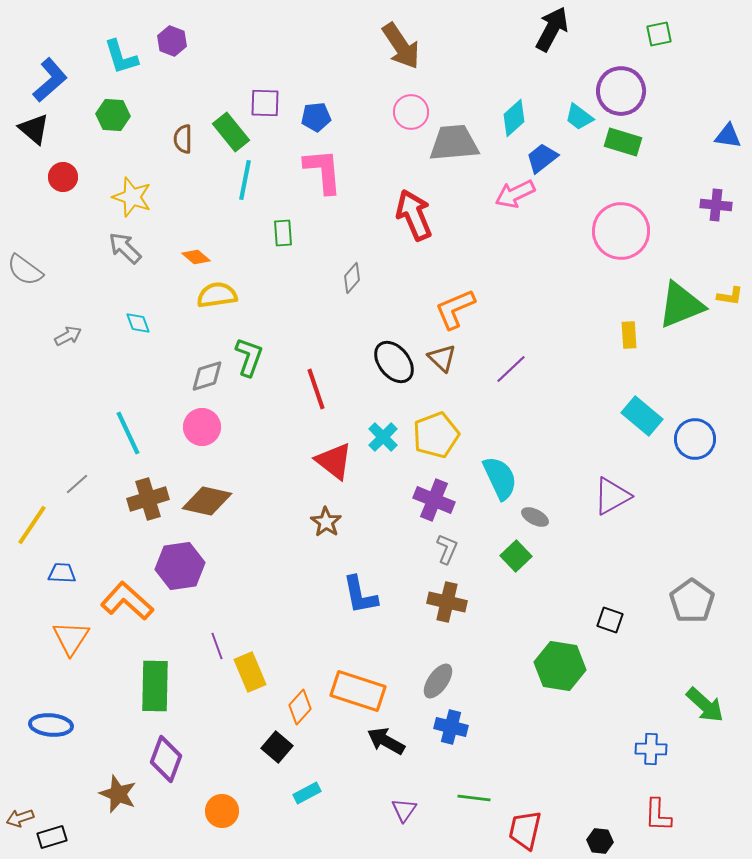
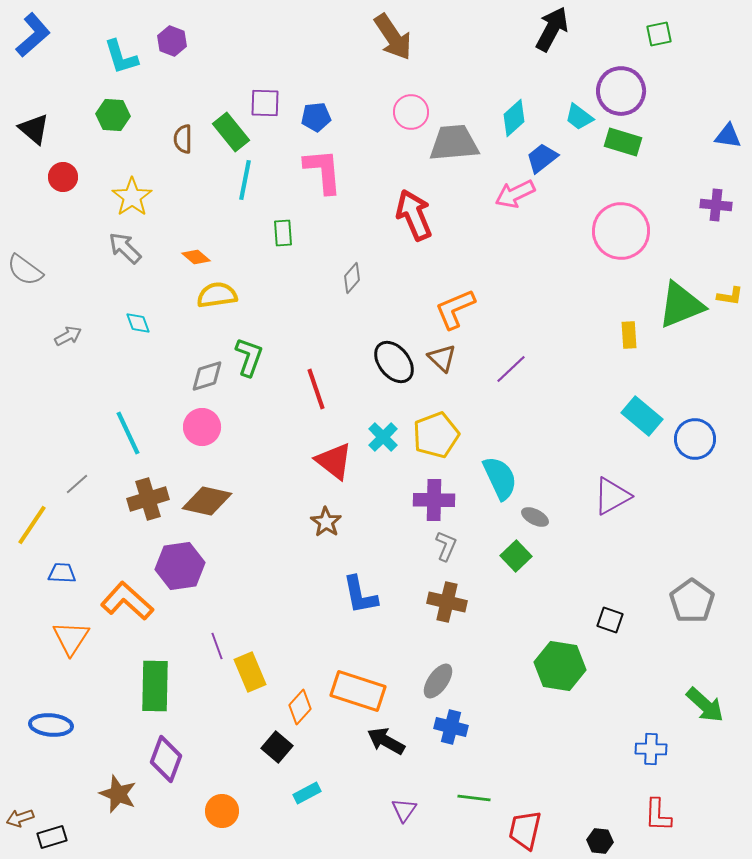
brown arrow at (401, 46): moved 8 px left, 9 px up
blue L-shape at (50, 80): moved 17 px left, 45 px up
yellow star at (132, 197): rotated 18 degrees clockwise
purple cross at (434, 500): rotated 21 degrees counterclockwise
gray L-shape at (447, 549): moved 1 px left, 3 px up
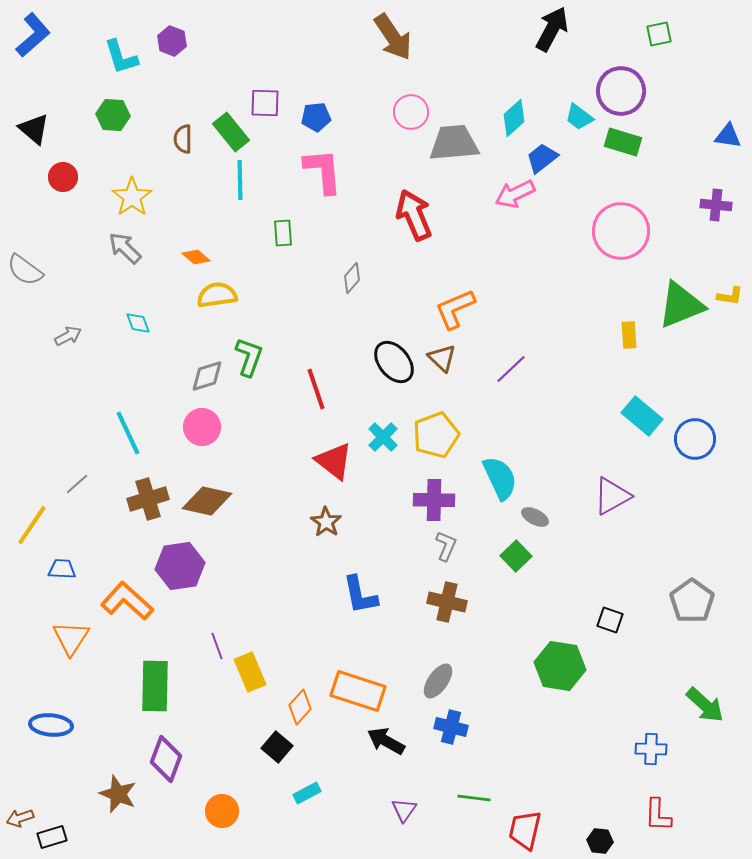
cyan line at (245, 180): moved 5 px left; rotated 12 degrees counterclockwise
blue trapezoid at (62, 573): moved 4 px up
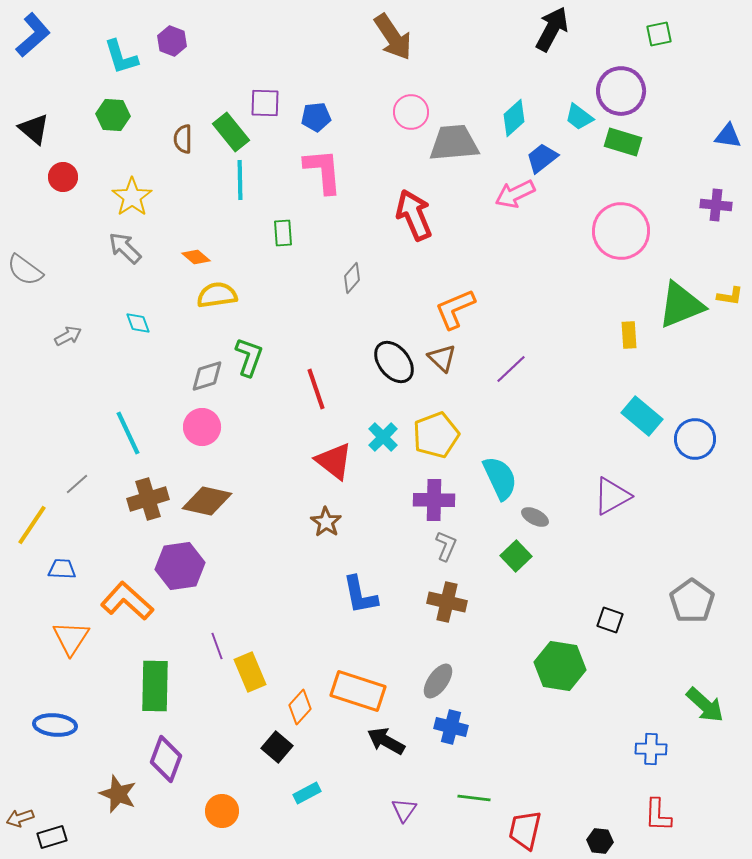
blue ellipse at (51, 725): moved 4 px right
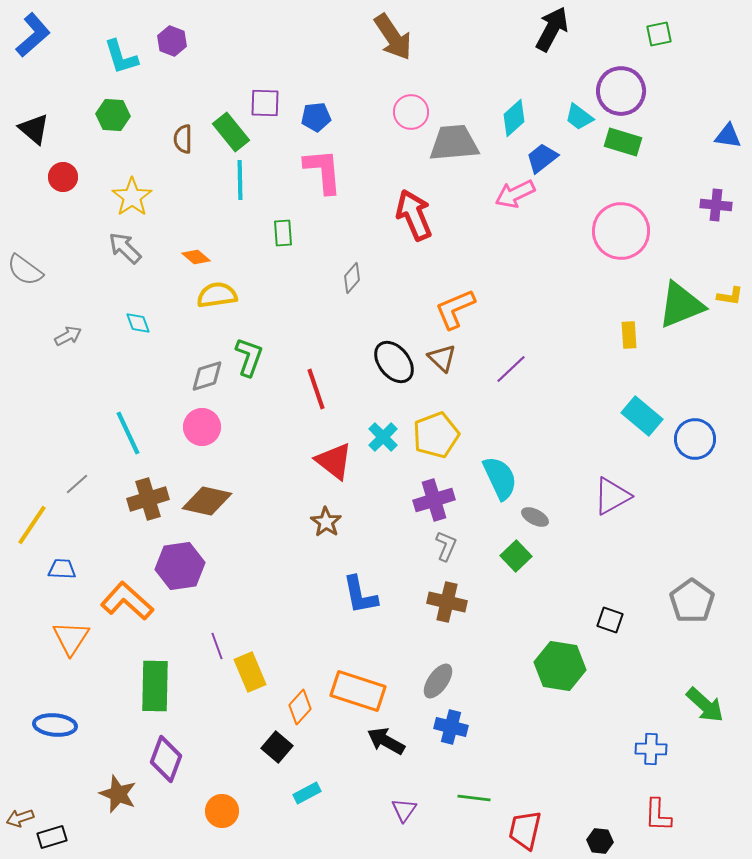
purple cross at (434, 500): rotated 18 degrees counterclockwise
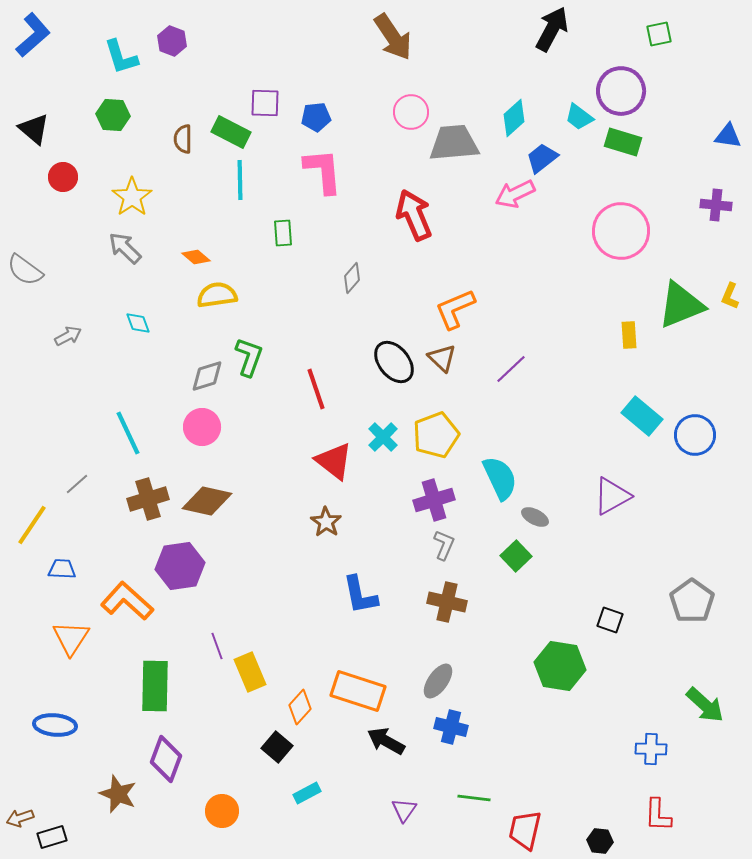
green rectangle at (231, 132): rotated 24 degrees counterclockwise
yellow L-shape at (730, 296): rotated 104 degrees clockwise
blue circle at (695, 439): moved 4 px up
gray L-shape at (446, 546): moved 2 px left, 1 px up
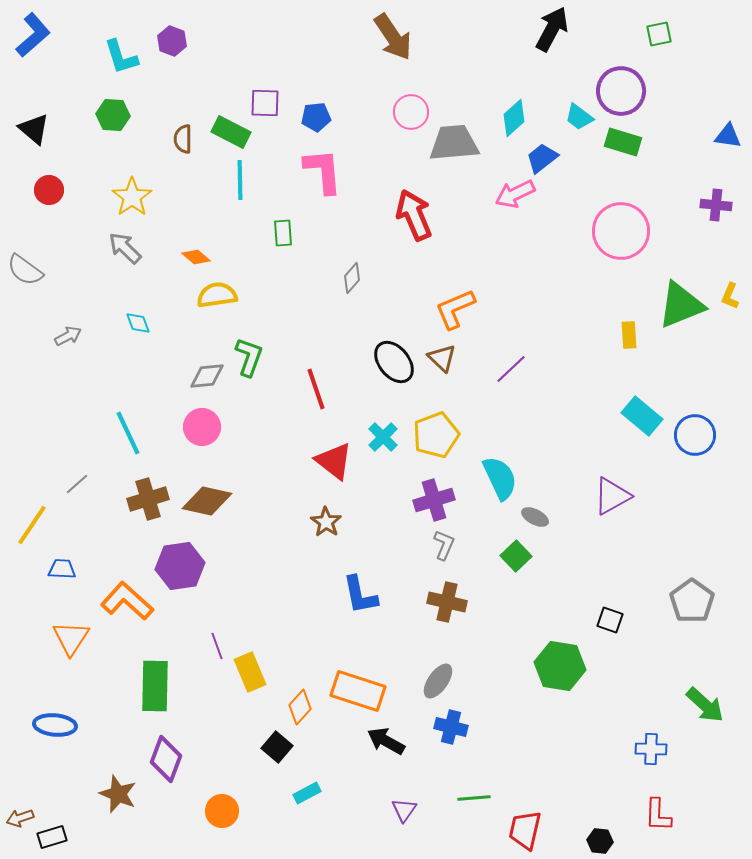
red circle at (63, 177): moved 14 px left, 13 px down
gray diamond at (207, 376): rotated 12 degrees clockwise
green line at (474, 798): rotated 12 degrees counterclockwise
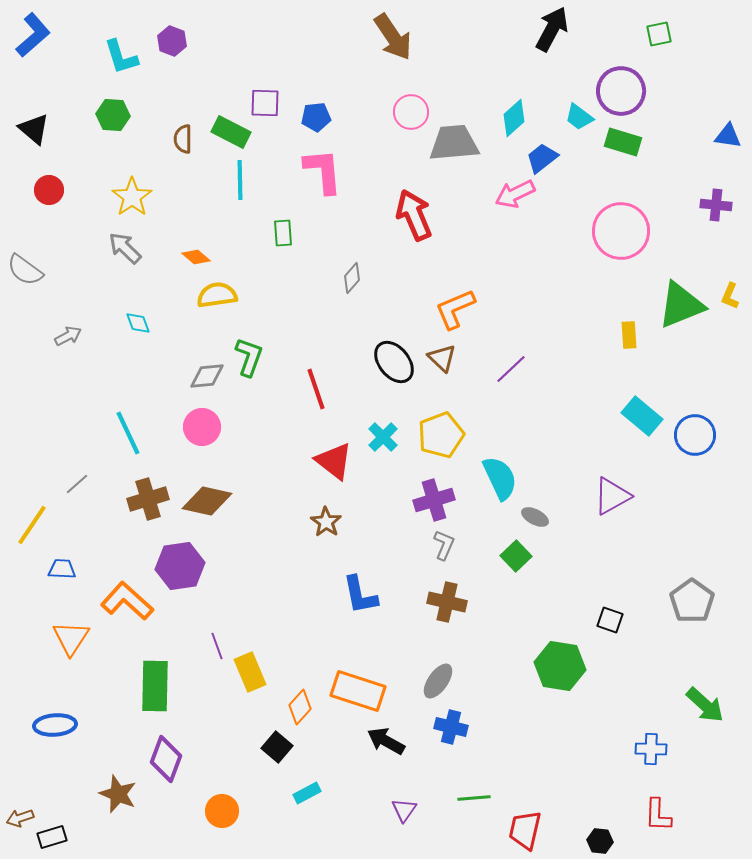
yellow pentagon at (436, 435): moved 5 px right
blue ellipse at (55, 725): rotated 9 degrees counterclockwise
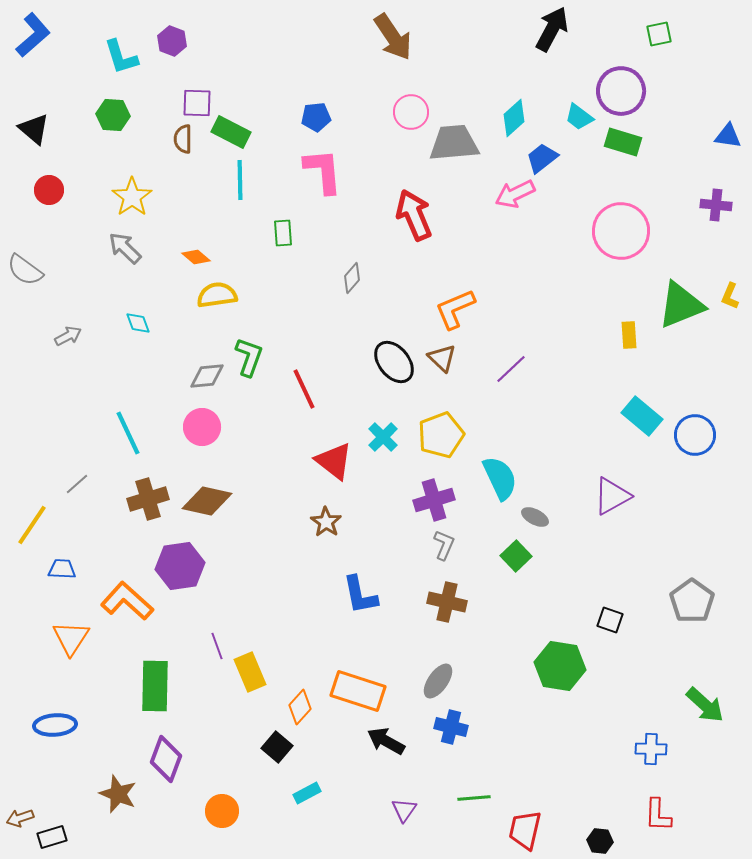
purple square at (265, 103): moved 68 px left
red line at (316, 389): moved 12 px left; rotated 6 degrees counterclockwise
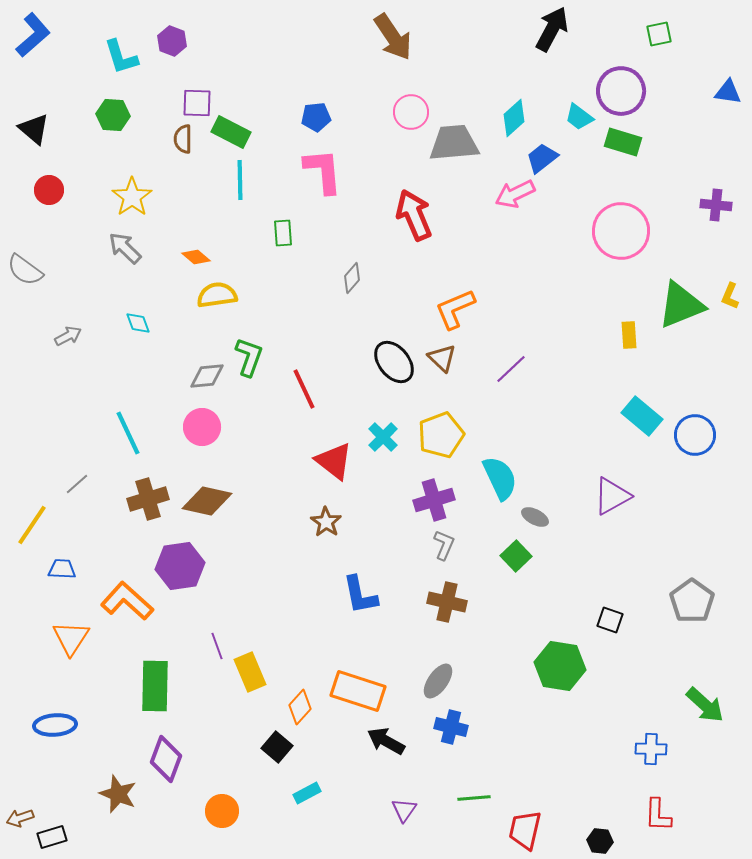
blue triangle at (728, 136): moved 44 px up
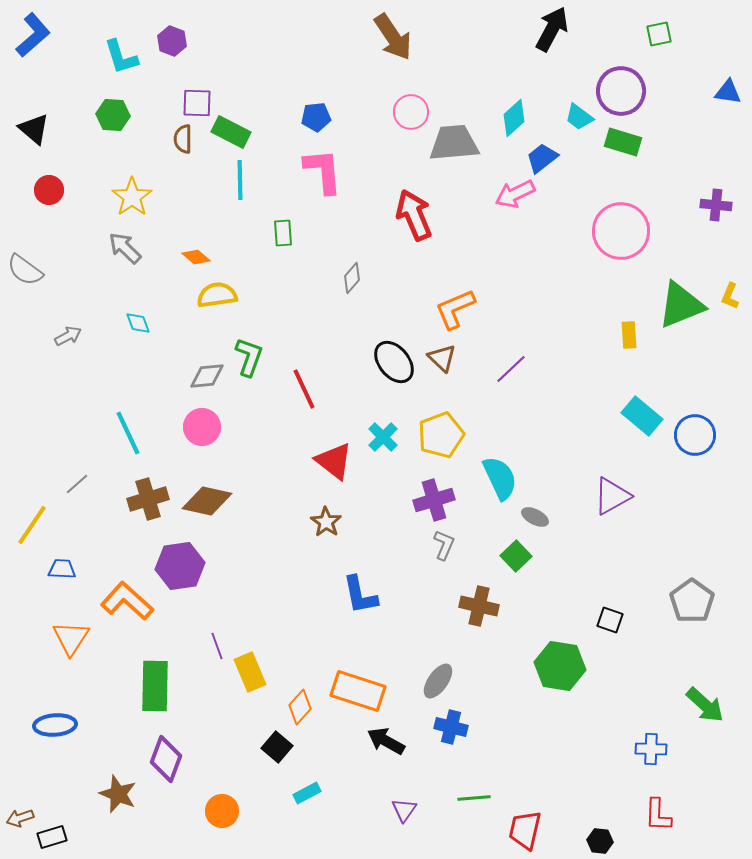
brown cross at (447, 602): moved 32 px right, 4 px down
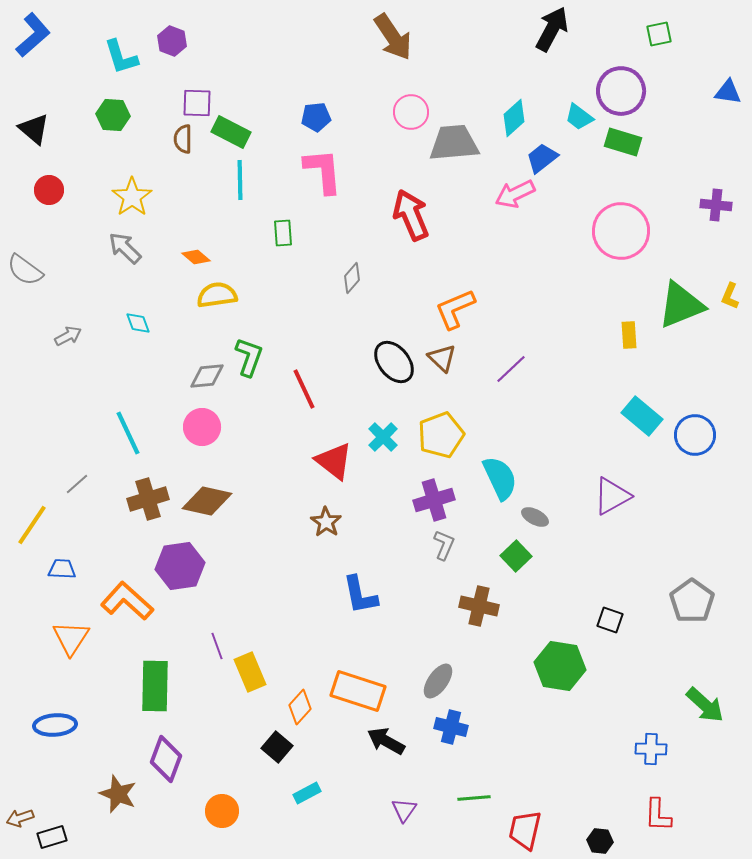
red arrow at (414, 215): moved 3 px left
